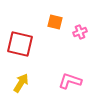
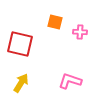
pink cross: rotated 24 degrees clockwise
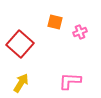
pink cross: rotated 24 degrees counterclockwise
red square: rotated 28 degrees clockwise
pink L-shape: rotated 15 degrees counterclockwise
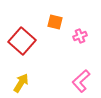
pink cross: moved 4 px down
red square: moved 2 px right, 3 px up
pink L-shape: moved 11 px right; rotated 45 degrees counterclockwise
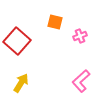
red square: moved 5 px left
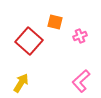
red square: moved 12 px right
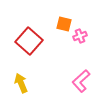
orange square: moved 9 px right, 2 px down
yellow arrow: rotated 54 degrees counterclockwise
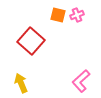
orange square: moved 6 px left, 9 px up
pink cross: moved 3 px left, 21 px up
red square: moved 2 px right
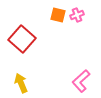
red square: moved 9 px left, 2 px up
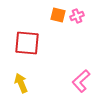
pink cross: moved 1 px down
red square: moved 5 px right, 4 px down; rotated 36 degrees counterclockwise
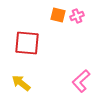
yellow arrow: rotated 30 degrees counterclockwise
